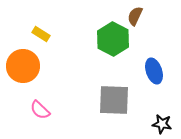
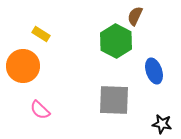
green hexagon: moved 3 px right, 2 px down
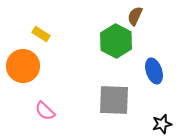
pink semicircle: moved 5 px right, 1 px down
black star: rotated 24 degrees counterclockwise
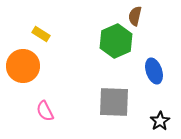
brown semicircle: rotated 12 degrees counterclockwise
green hexagon: rotated 8 degrees clockwise
gray square: moved 2 px down
pink semicircle: rotated 20 degrees clockwise
black star: moved 2 px left, 3 px up; rotated 18 degrees counterclockwise
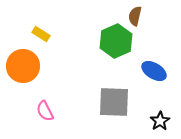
blue ellipse: rotated 40 degrees counterclockwise
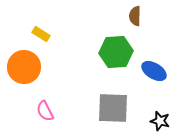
brown semicircle: rotated 12 degrees counterclockwise
green hexagon: moved 11 px down; rotated 20 degrees clockwise
orange circle: moved 1 px right, 1 px down
gray square: moved 1 px left, 6 px down
black star: rotated 24 degrees counterclockwise
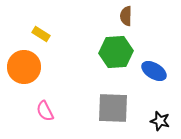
brown semicircle: moved 9 px left
